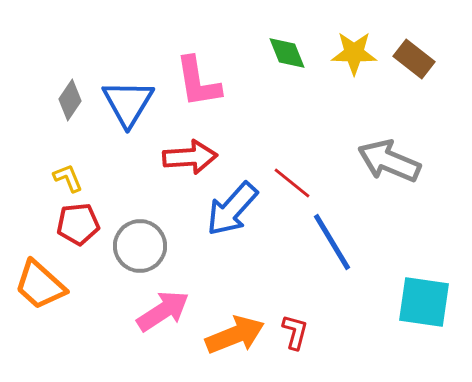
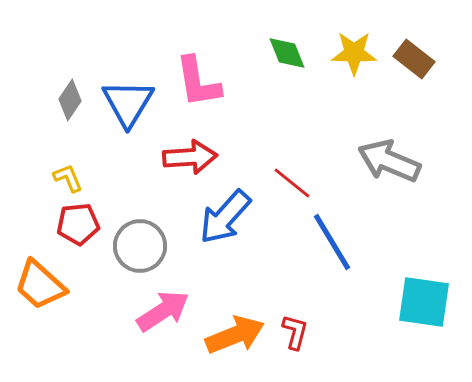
blue arrow: moved 7 px left, 8 px down
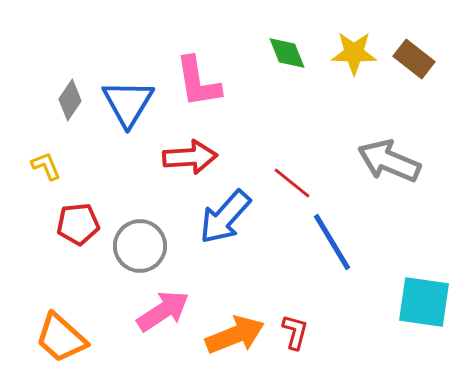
yellow L-shape: moved 22 px left, 12 px up
orange trapezoid: moved 21 px right, 53 px down
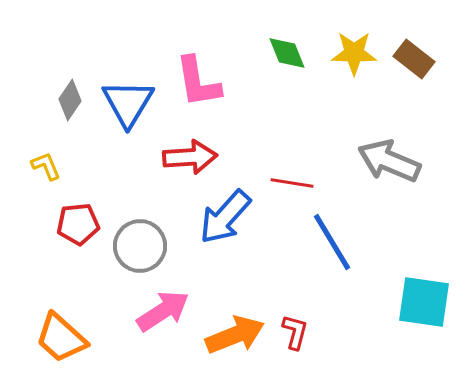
red line: rotated 30 degrees counterclockwise
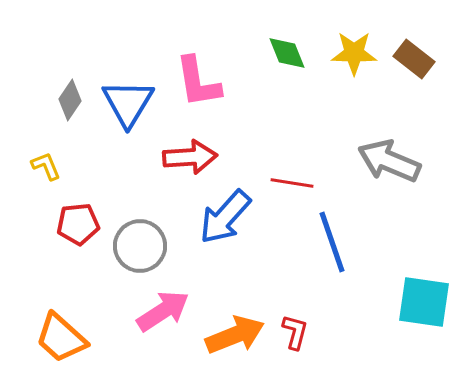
blue line: rotated 12 degrees clockwise
